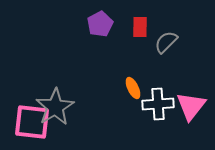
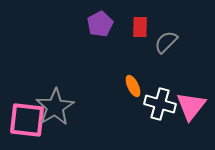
orange ellipse: moved 2 px up
white cross: moved 2 px right; rotated 20 degrees clockwise
pink square: moved 5 px left, 2 px up
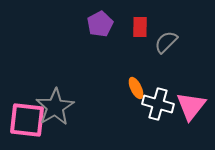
orange ellipse: moved 3 px right, 2 px down
white cross: moved 2 px left
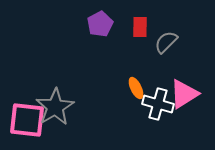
pink triangle: moved 7 px left, 12 px up; rotated 20 degrees clockwise
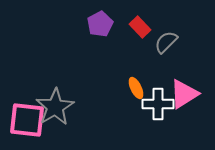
red rectangle: rotated 45 degrees counterclockwise
white cross: rotated 16 degrees counterclockwise
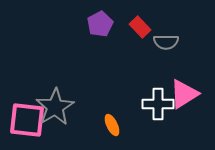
gray semicircle: rotated 135 degrees counterclockwise
orange ellipse: moved 24 px left, 37 px down
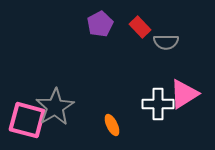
pink square: rotated 9 degrees clockwise
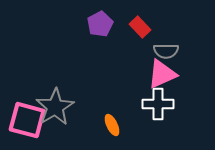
gray semicircle: moved 9 px down
pink triangle: moved 22 px left, 20 px up; rotated 8 degrees clockwise
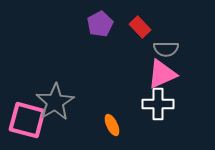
gray semicircle: moved 2 px up
gray star: moved 5 px up
